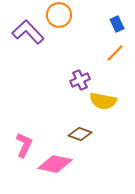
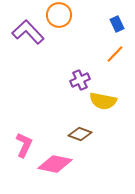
orange line: moved 1 px down
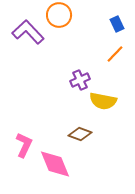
pink diamond: rotated 56 degrees clockwise
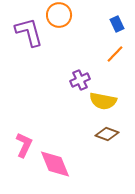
purple L-shape: moved 1 px right; rotated 28 degrees clockwise
brown diamond: moved 27 px right
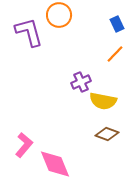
purple cross: moved 1 px right, 2 px down
pink L-shape: rotated 15 degrees clockwise
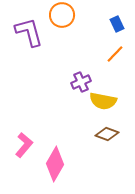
orange circle: moved 3 px right
pink diamond: rotated 52 degrees clockwise
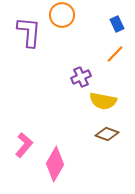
purple L-shape: rotated 20 degrees clockwise
purple cross: moved 5 px up
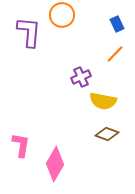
pink L-shape: moved 3 px left; rotated 30 degrees counterclockwise
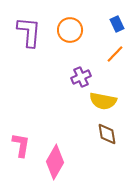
orange circle: moved 8 px right, 15 px down
brown diamond: rotated 60 degrees clockwise
pink diamond: moved 2 px up
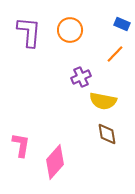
blue rectangle: moved 5 px right; rotated 42 degrees counterclockwise
pink diamond: rotated 12 degrees clockwise
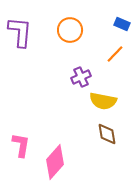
purple L-shape: moved 9 px left
